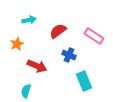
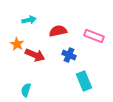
red semicircle: rotated 24 degrees clockwise
pink rectangle: rotated 12 degrees counterclockwise
orange star: rotated 16 degrees counterclockwise
red arrow: moved 2 px left, 11 px up
cyan semicircle: moved 1 px up
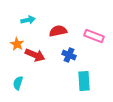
cyan arrow: moved 1 px left
cyan rectangle: rotated 18 degrees clockwise
cyan semicircle: moved 8 px left, 7 px up
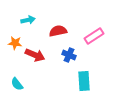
pink rectangle: rotated 54 degrees counterclockwise
orange star: moved 2 px left, 1 px up; rotated 24 degrees counterclockwise
cyan semicircle: moved 1 px left, 1 px down; rotated 56 degrees counterclockwise
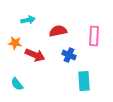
pink rectangle: rotated 54 degrees counterclockwise
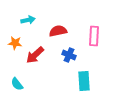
red arrow: rotated 114 degrees clockwise
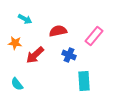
cyan arrow: moved 3 px left, 1 px up; rotated 40 degrees clockwise
pink rectangle: rotated 36 degrees clockwise
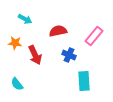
red arrow: rotated 72 degrees counterclockwise
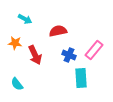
pink rectangle: moved 14 px down
cyan rectangle: moved 3 px left, 3 px up
